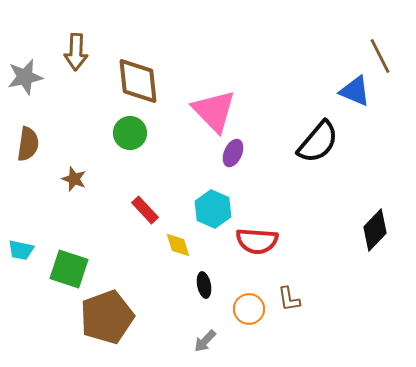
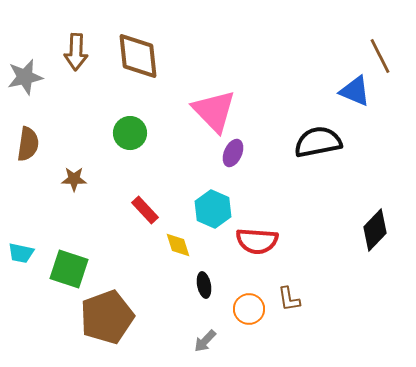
brown diamond: moved 25 px up
black semicircle: rotated 141 degrees counterclockwise
brown star: rotated 20 degrees counterclockwise
cyan trapezoid: moved 3 px down
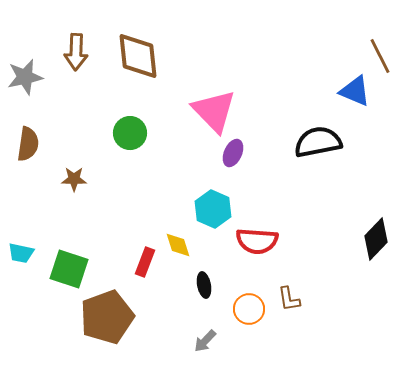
red rectangle: moved 52 px down; rotated 64 degrees clockwise
black diamond: moved 1 px right, 9 px down
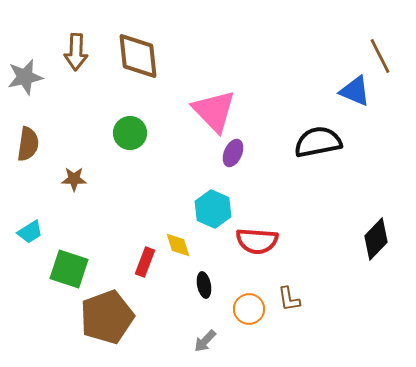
cyan trapezoid: moved 9 px right, 21 px up; rotated 44 degrees counterclockwise
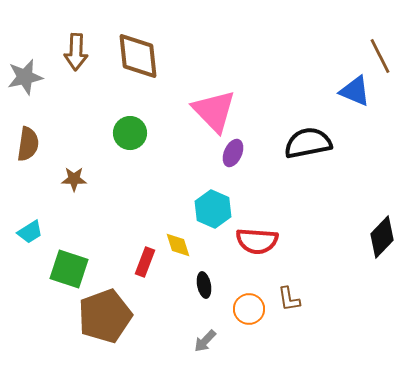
black semicircle: moved 10 px left, 1 px down
black diamond: moved 6 px right, 2 px up
brown pentagon: moved 2 px left, 1 px up
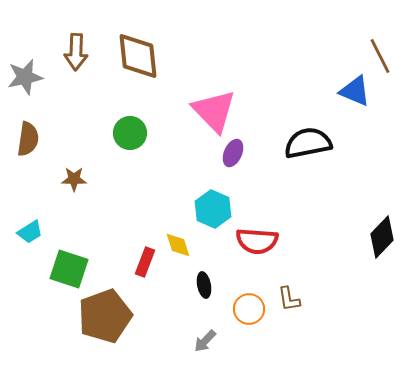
brown semicircle: moved 5 px up
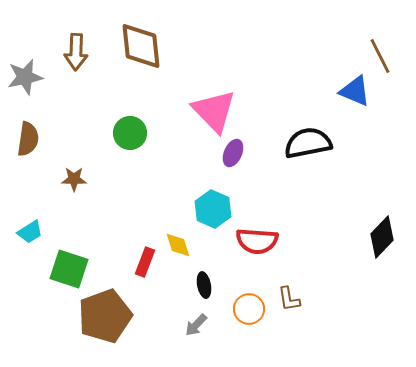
brown diamond: moved 3 px right, 10 px up
gray arrow: moved 9 px left, 16 px up
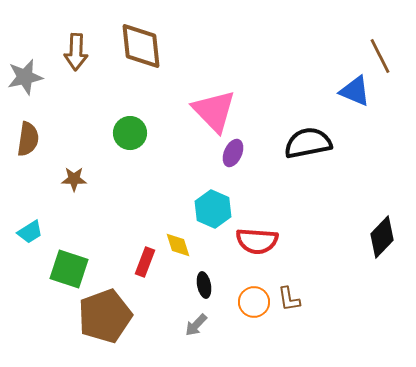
orange circle: moved 5 px right, 7 px up
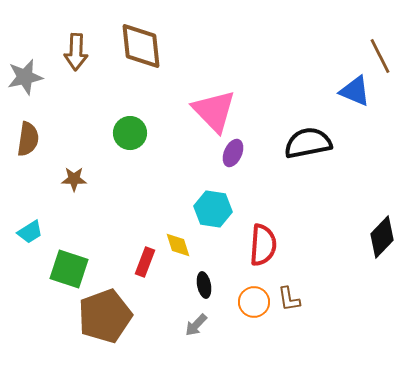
cyan hexagon: rotated 15 degrees counterclockwise
red semicircle: moved 6 px right, 4 px down; rotated 90 degrees counterclockwise
